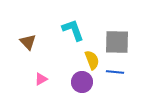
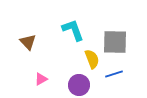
gray square: moved 2 px left
yellow semicircle: moved 1 px up
blue line: moved 1 px left, 2 px down; rotated 24 degrees counterclockwise
purple circle: moved 3 px left, 3 px down
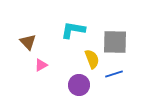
cyan L-shape: rotated 60 degrees counterclockwise
pink triangle: moved 14 px up
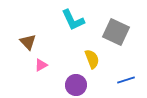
cyan L-shape: moved 10 px up; rotated 125 degrees counterclockwise
gray square: moved 1 px right, 10 px up; rotated 24 degrees clockwise
blue line: moved 12 px right, 6 px down
purple circle: moved 3 px left
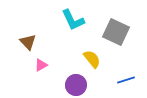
yellow semicircle: rotated 18 degrees counterclockwise
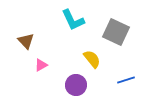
brown triangle: moved 2 px left, 1 px up
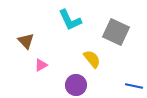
cyan L-shape: moved 3 px left
blue line: moved 8 px right, 6 px down; rotated 30 degrees clockwise
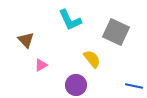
brown triangle: moved 1 px up
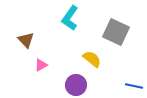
cyan L-shape: moved 2 px up; rotated 60 degrees clockwise
yellow semicircle: rotated 12 degrees counterclockwise
